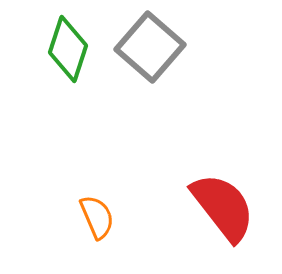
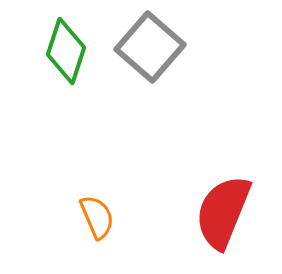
green diamond: moved 2 px left, 2 px down
red semicircle: moved 5 px down; rotated 120 degrees counterclockwise
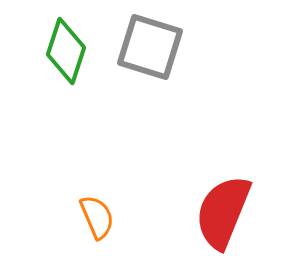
gray square: rotated 24 degrees counterclockwise
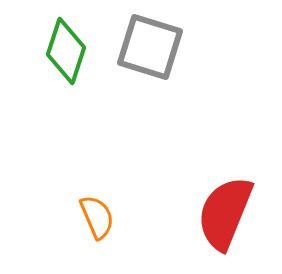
red semicircle: moved 2 px right, 1 px down
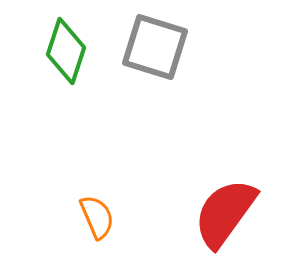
gray square: moved 5 px right
red semicircle: rotated 14 degrees clockwise
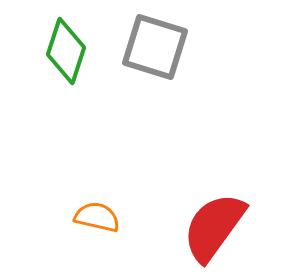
red semicircle: moved 11 px left, 14 px down
orange semicircle: rotated 54 degrees counterclockwise
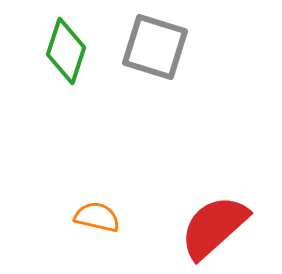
red semicircle: rotated 12 degrees clockwise
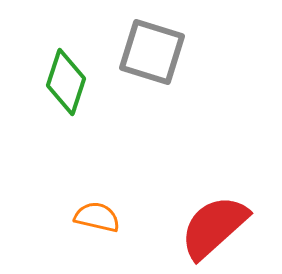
gray square: moved 3 px left, 5 px down
green diamond: moved 31 px down
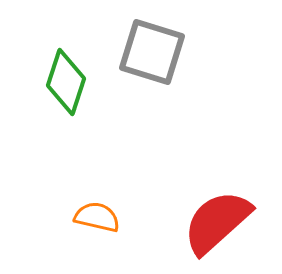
red semicircle: moved 3 px right, 5 px up
